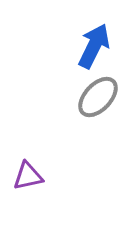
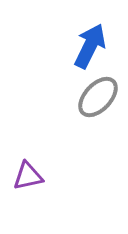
blue arrow: moved 4 px left
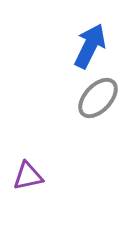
gray ellipse: moved 1 px down
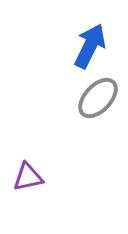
purple triangle: moved 1 px down
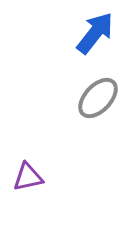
blue arrow: moved 5 px right, 13 px up; rotated 12 degrees clockwise
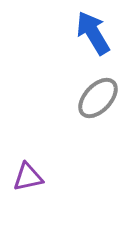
blue arrow: moved 2 px left; rotated 69 degrees counterclockwise
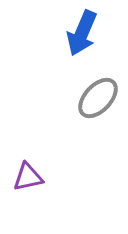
blue arrow: moved 11 px left; rotated 126 degrees counterclockwise
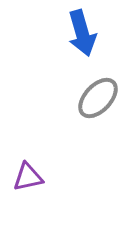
blue arrow: rotated 39 degrees counterclockwise
